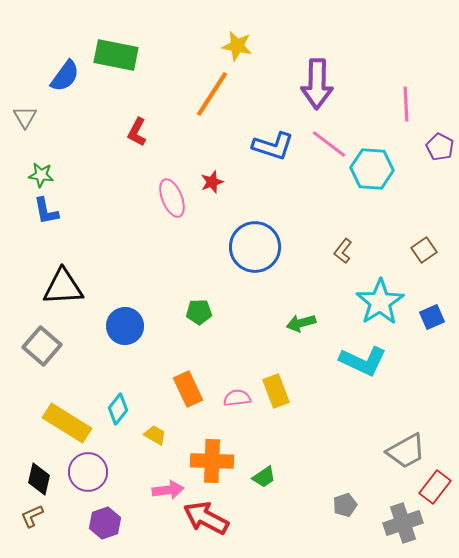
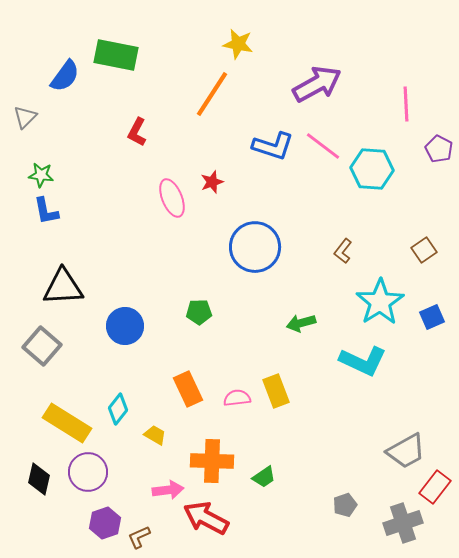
yellow star at (237, 46): moved 1 px right, 2 px up
purple arrow at (317, 84): rotated 120 degrees counterclockwise
gray triangle at (25, 117): rotated 15 degrees clockwise
pink line at (329, 144): moved 6 px left, 2 px down
purple pentagon at (440, 147): moved 1 px left, 2 px down
brown L-shape at (32, 516): moved 107 px right, 21 px down
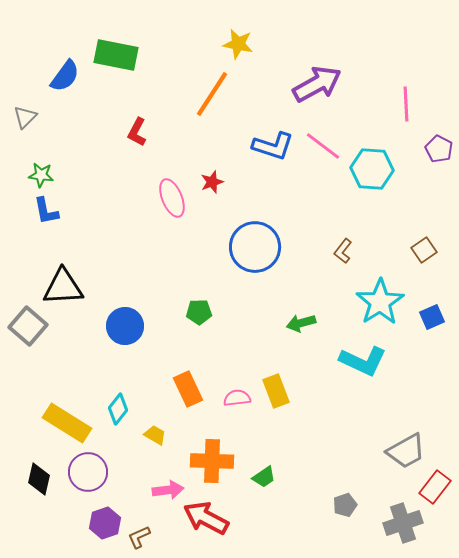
gray square at (42, 346): moved 14 px left, 20 px up
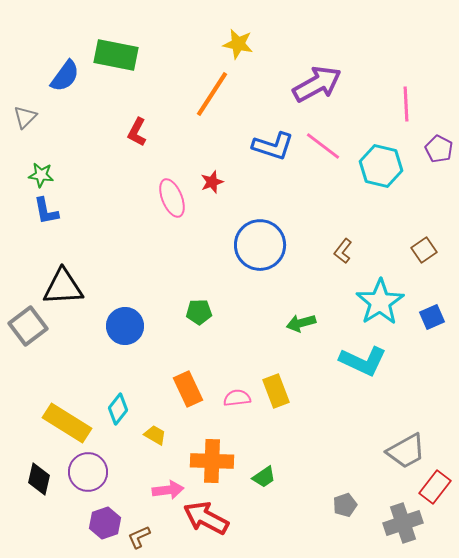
cyan hexagon at (372, 169): moved 9 px right, 3 px up; rotated 9 degrees clockwise
blue circle at (255, 247): moved 5 px right, 2 px up
gray square at (28, 326): rotated 12 degrees clockwise
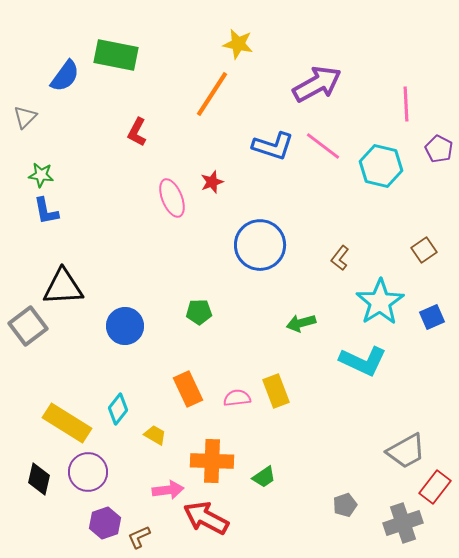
brown L-shape at (343, 251): moved 3 px left, 7 px down
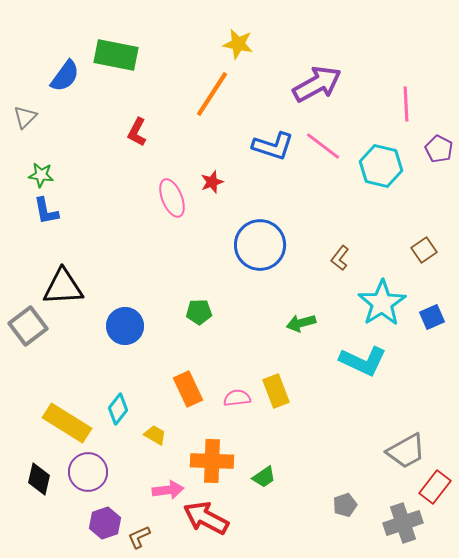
cyan star at (380, 302): moved 2 px right, 1 px down
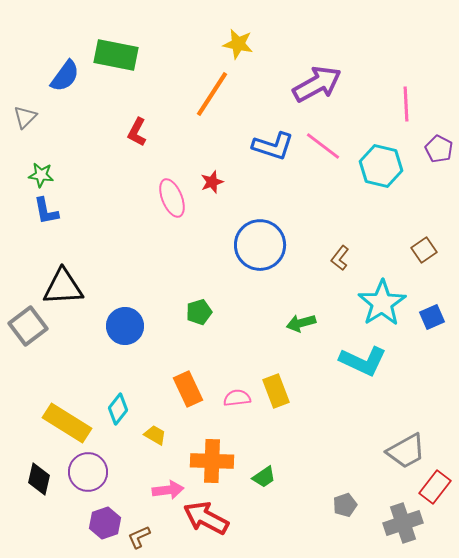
green pentagon at (199, 312): rotated 15 degrees counterclockwise
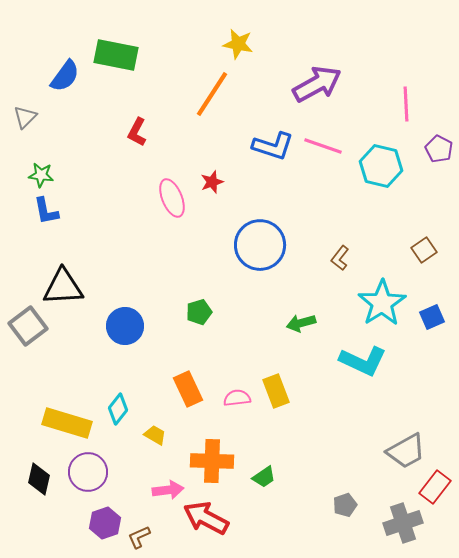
pink line at (323, 146): rotated 18 degrees counterclockwise
yellow rectangle at (67, 423): rotated 15 degrees counterclockwise
